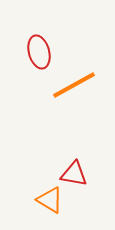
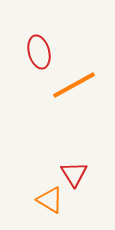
red triangle: rotated 48 degrees clockwise
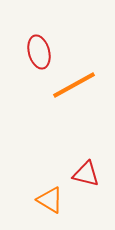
red triangle: moved 12 px right; rotated 44 degrees counterclockwise
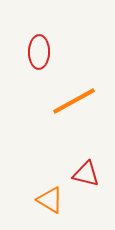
red ellipse: rotated 16 degrees clockwise
orange line: moved 16 px down
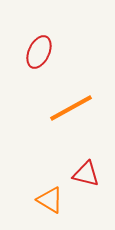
red ellipse: rotated 24 degrees clockwise
orange line: moved 3 px left, 7 px down
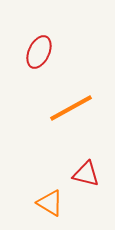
orange triangle: moved 3 px down
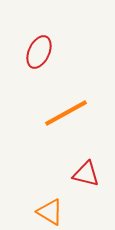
orange line: moved 5 px left, 5 px down
orange triangle: moved 9 px down
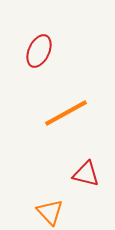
red ellipse: moved 1 px up
orange triangle: rotated 16 degrees clockwise
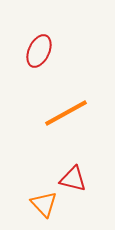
red triangle: moved 13 px left, 5 px down
orange triangle: moved 6 px left, 8 px up
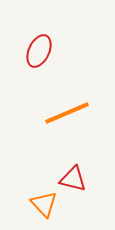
orange line: moved 1 px right; rotated 6 degrees clockwise
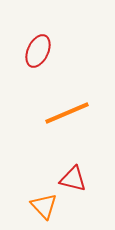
red ellipse: moved 1 px left
orange triangle: moved 2 px down
